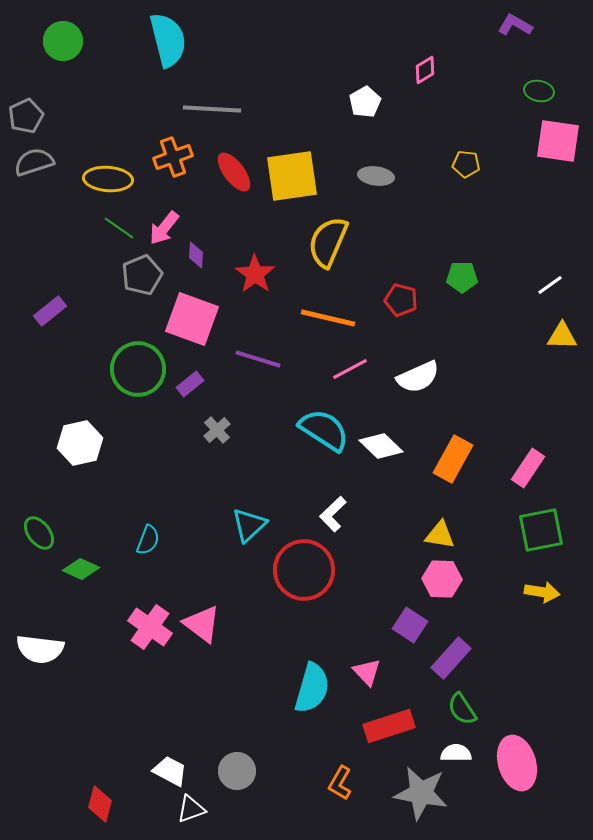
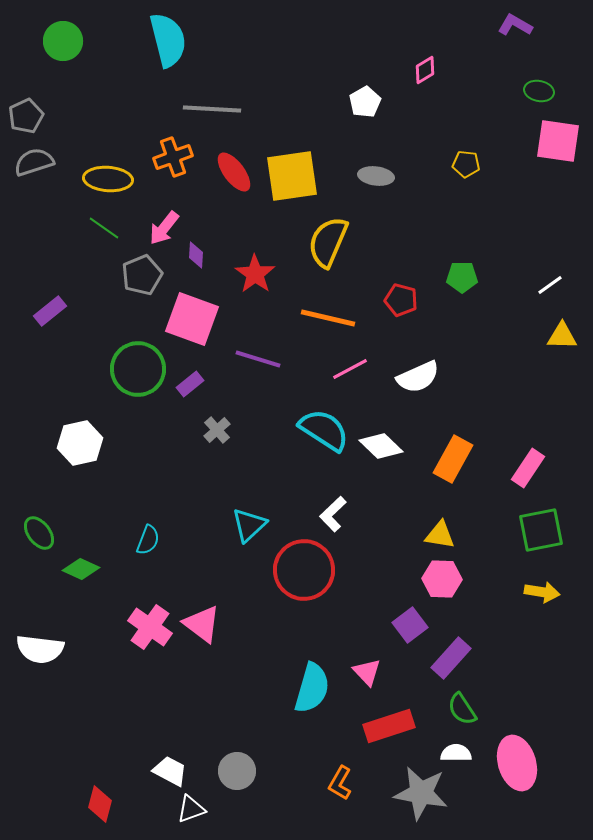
green line at (119, 228): moved 15 px left
purple square at (410, 625): rotated 20 degrees clockwise
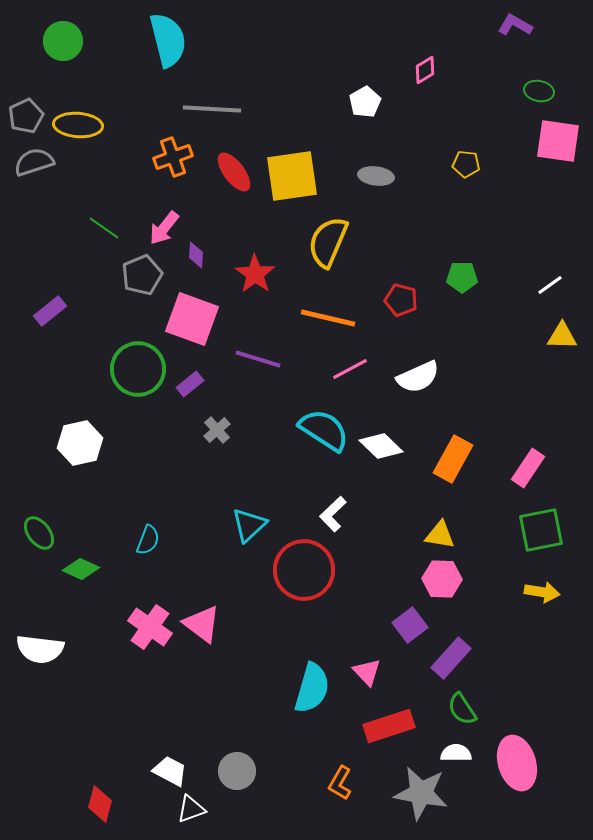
yellow ellipse at (108, 179): moved 30 px left, 54 px up
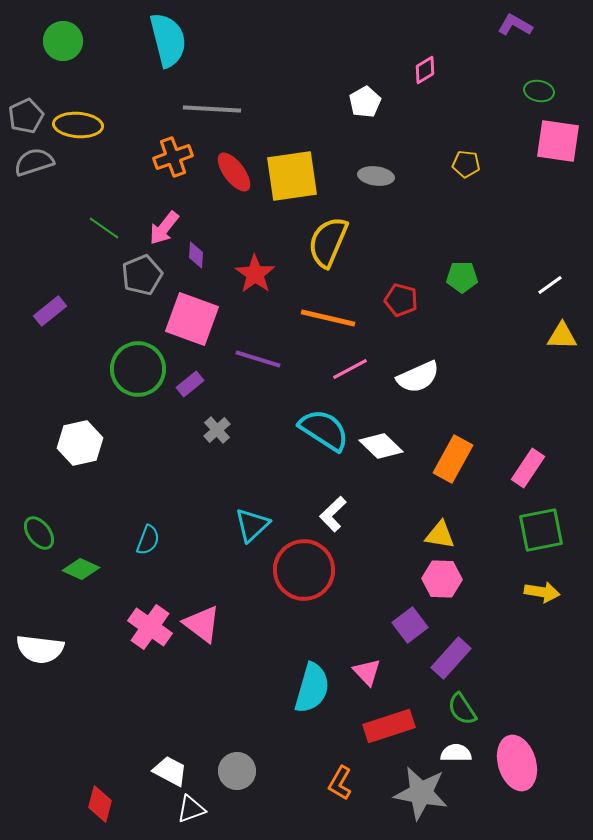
cyan triangle at (249, 525): moved 3 px right
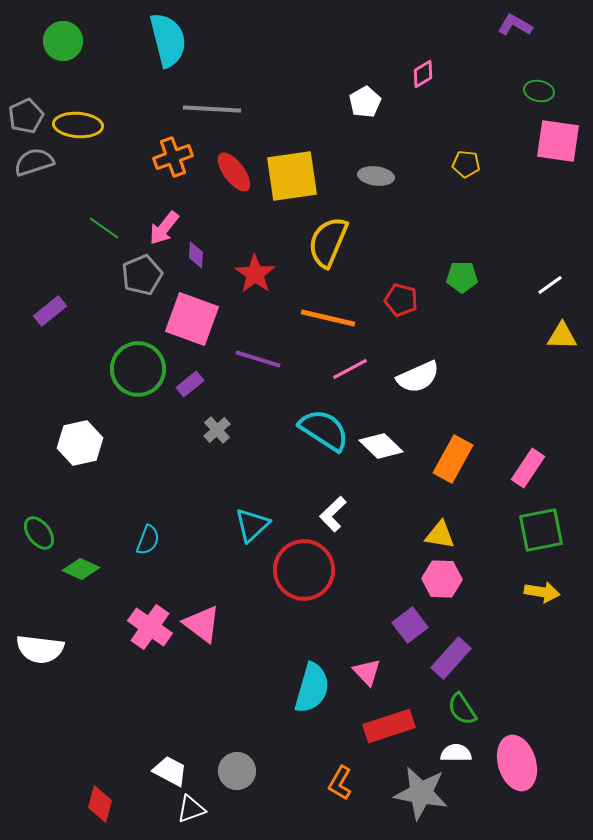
pink diamond at (425, 70): moved 2 px left, 4 px down
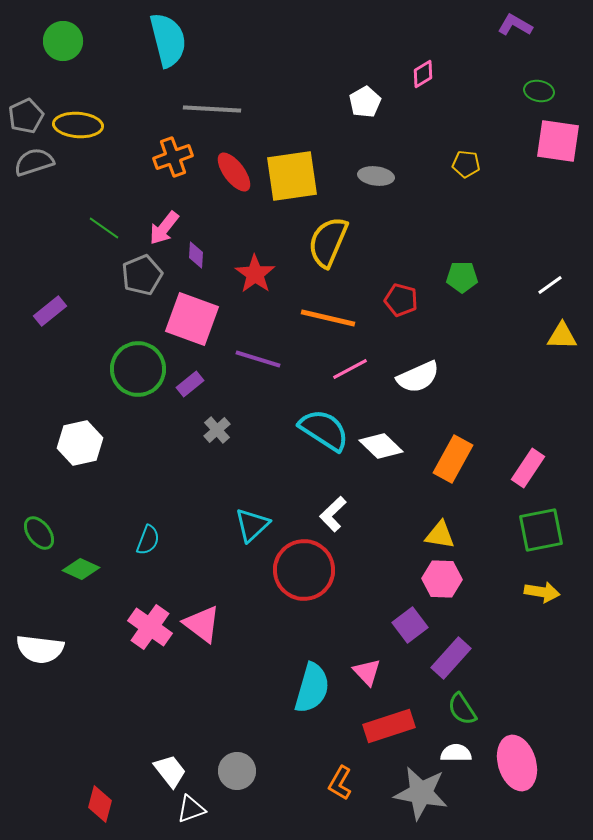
white trapezoid at (170, 771): rotated 24 degrees clockwise
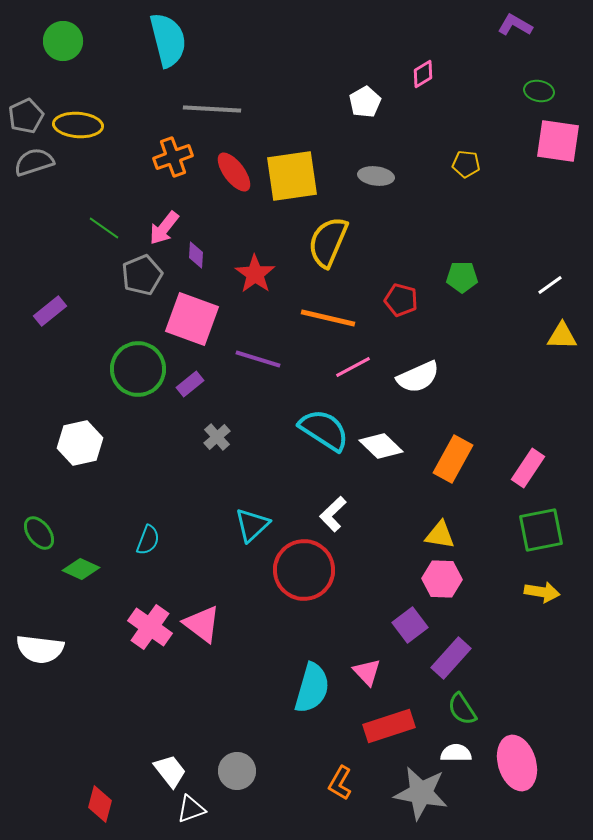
pink line at (350, 369): moved 3 px right, 2 px up
gray cross at (217, 430): moved 7 px down
